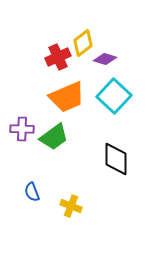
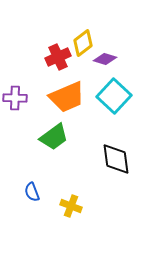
purple cross: moved 7 px left, 31 px up
black diamond: rotated 8 degrees counterclockwise
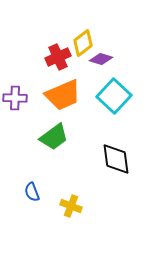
purple diamond: moved 4 px left
orange trapezoid: moved 4 px left, 2 px up
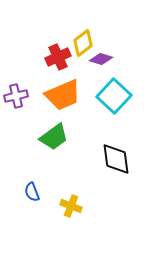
purple cross: moved 1 px right, 2 px up; rotated 15 degrees counterclockwise
